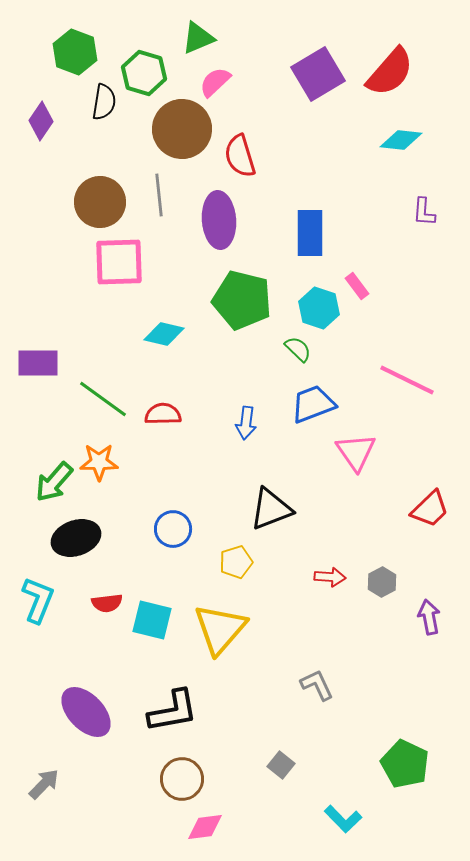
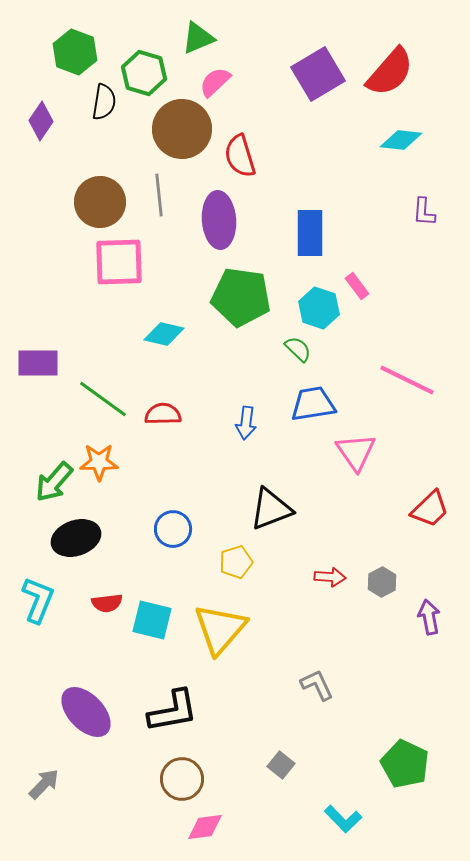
green pentagon at (242, 300): moved 1 px left, 3 px up; rotated 6 degrees counterclockwise
blue trapezoid at (313, 404): rotated 12 degrees clockwise
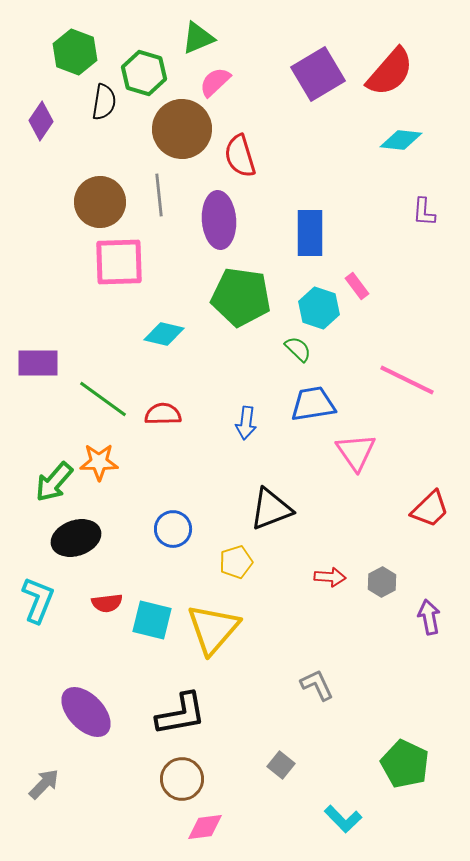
yellow triangle at (220, 629): moved 7 px left
black L-shape at (173, 711): moved 8 px right, 3 px down
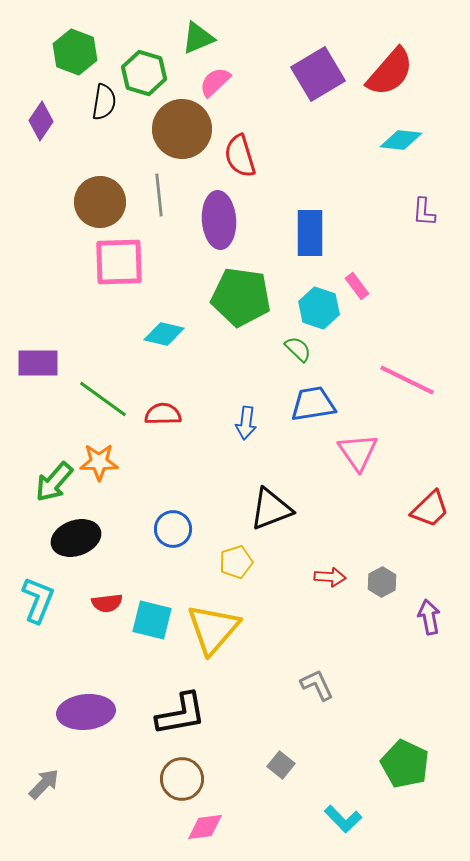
pink triangle at (356, 452): moved 2 px right
purple ellipse at (86, 712): rotated 52 degrees counterclockwise
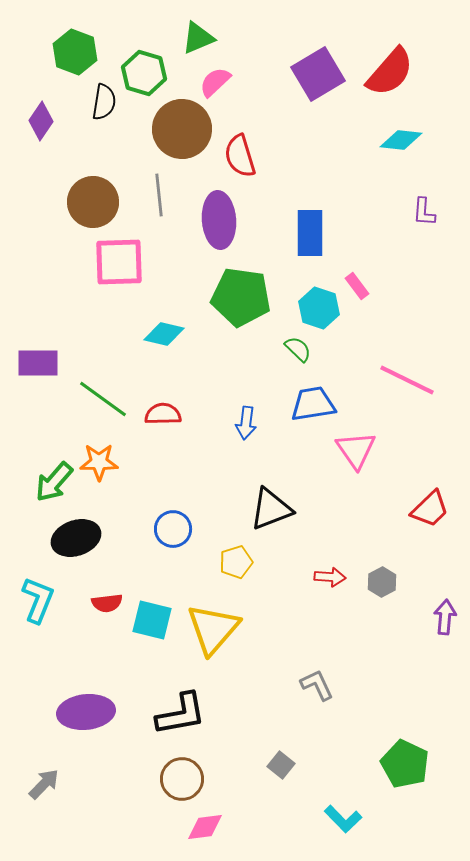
brown circle at (100, 202): moved 7 px left
pink triangle at (358, 452): moved 2 px left, 2 px up
purple arrow at (429, 617): moved 16 px right; rotated 16 degrees clockwise
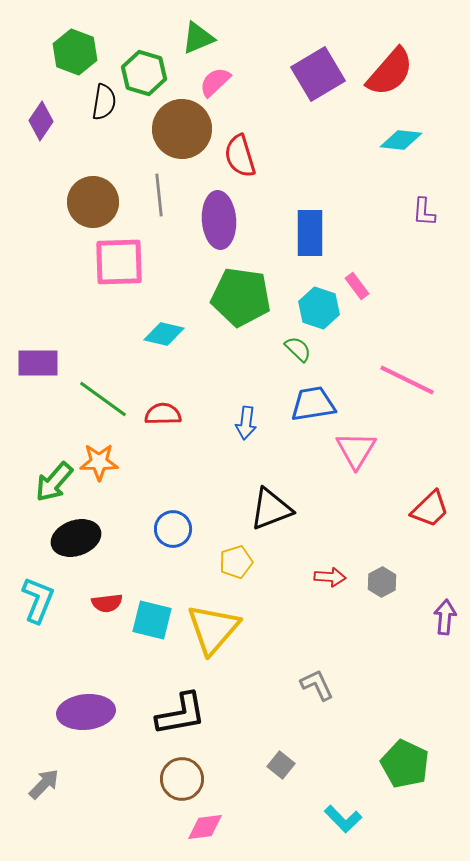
pink triangle at (356, 450): rotated 6 degrees clockwise
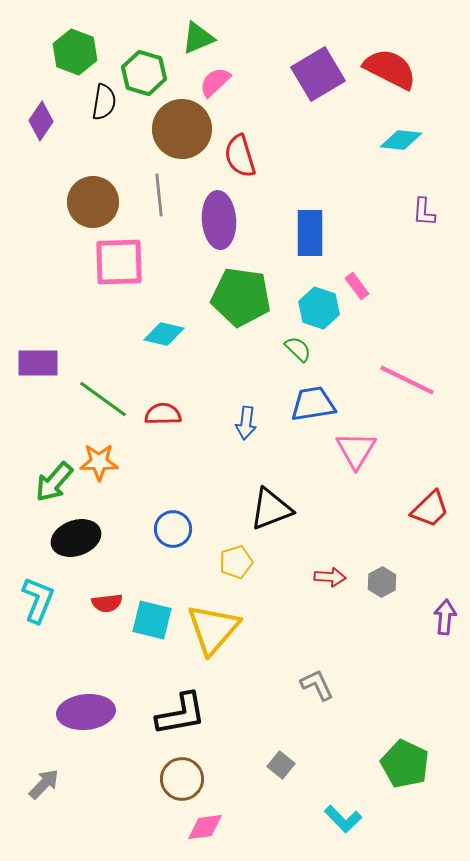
red semicircle at (390, 72): moved 3 px up; rotated 104 degrees counterclockwise
